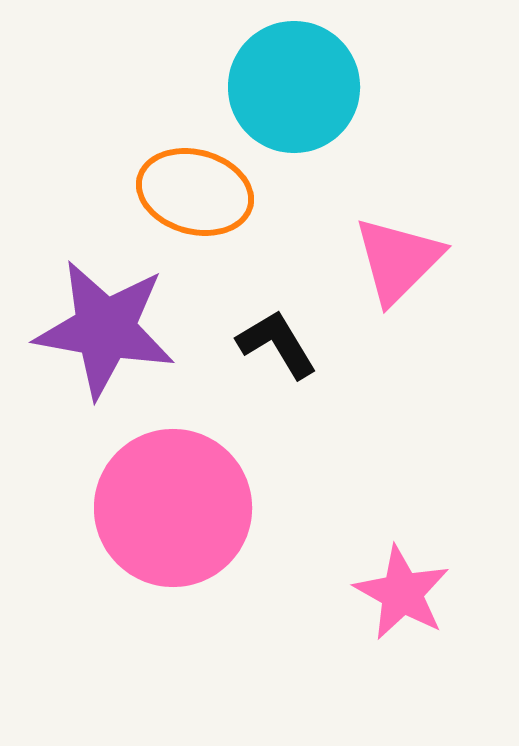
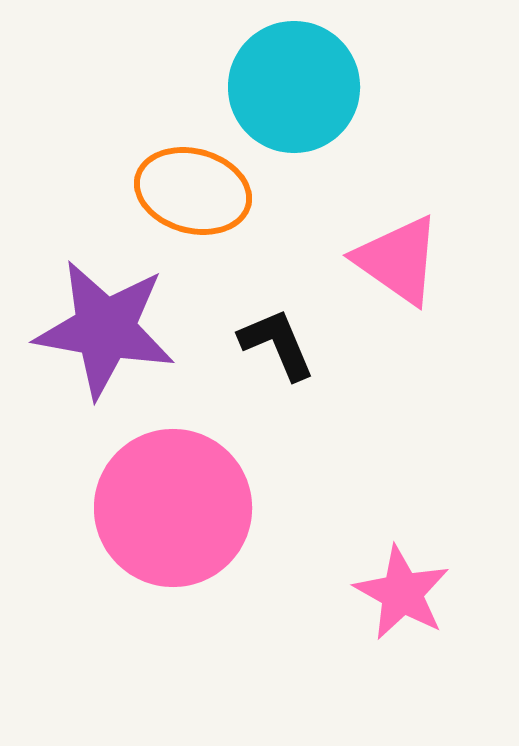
orange ellipse: moved 2 px left, 1 px up
pink triangle: rotated 40 degrees counterclockwise
black L-shape: rotated 8 degrees clockwise
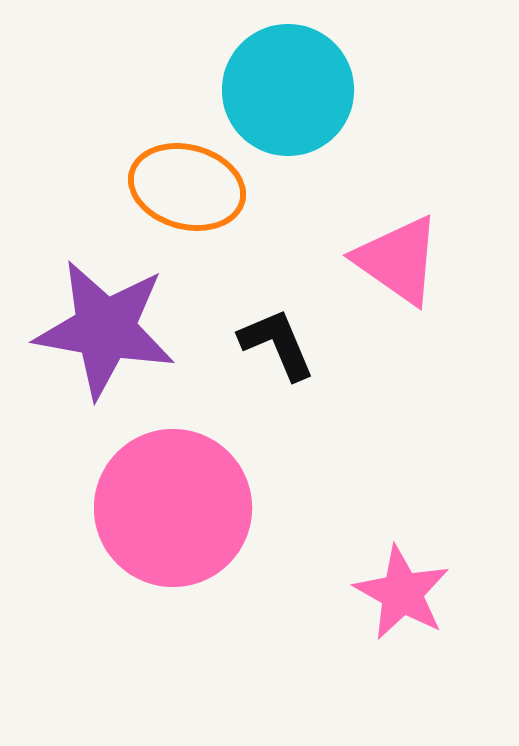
cyan circle: moved 6 px left, 3 px down
orange ellipse: moved 6 px left, 4 px up
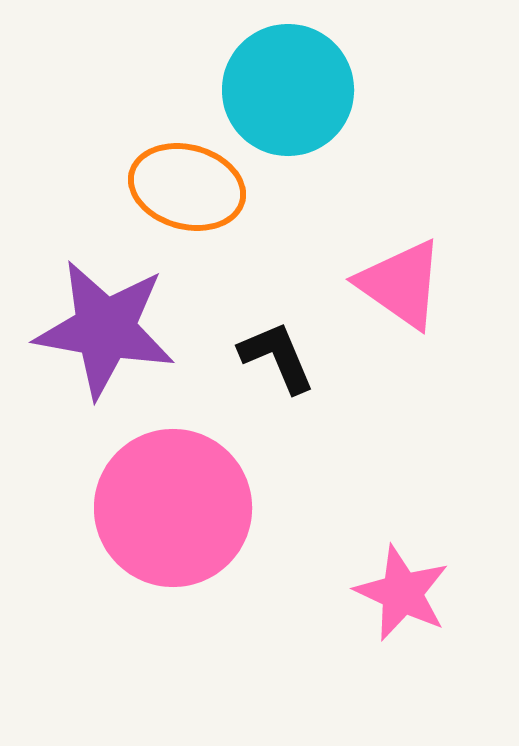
pink triangle: moved 3 px right, 24 px down
black L-shape: moved 13 px down
pink star: rotated 4 degrees counterclockwise
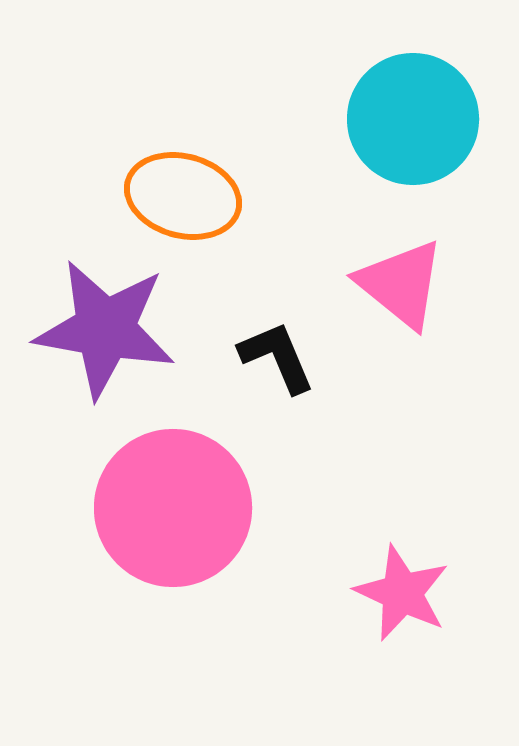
cyan circle: moved 125 px right, 29 px down
orange ellipse: moved 4 px left, 9 px down
pink triangle: rotated 4 degrees clockwise
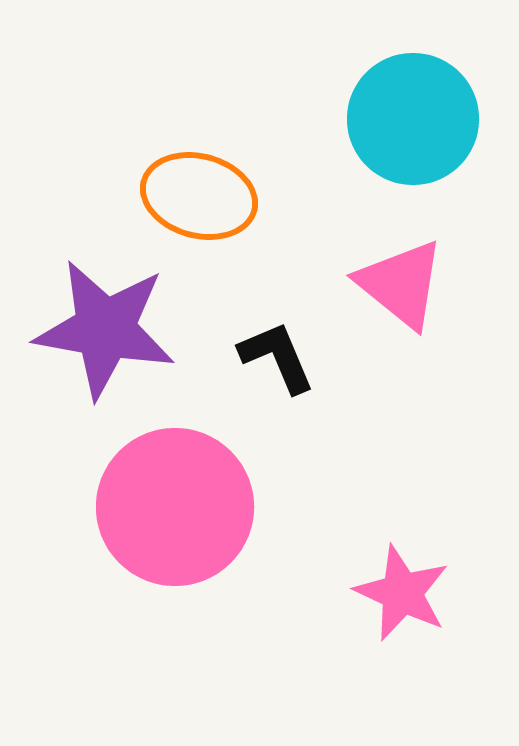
orange ellipse: moved 16 px right
pink circle: moved 2 px right, 1 px up
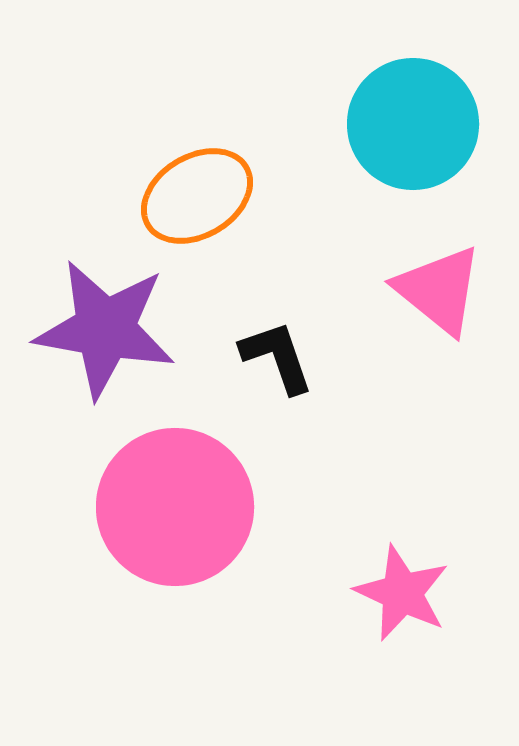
cyan circle: moved 5 px down
orange ellipse: moved 2 px left; rotated 46 degrees counterclockwise
pink triangle: moved 38 px right, 6 px down
black L-shape: rotated 4 degrees clockwise
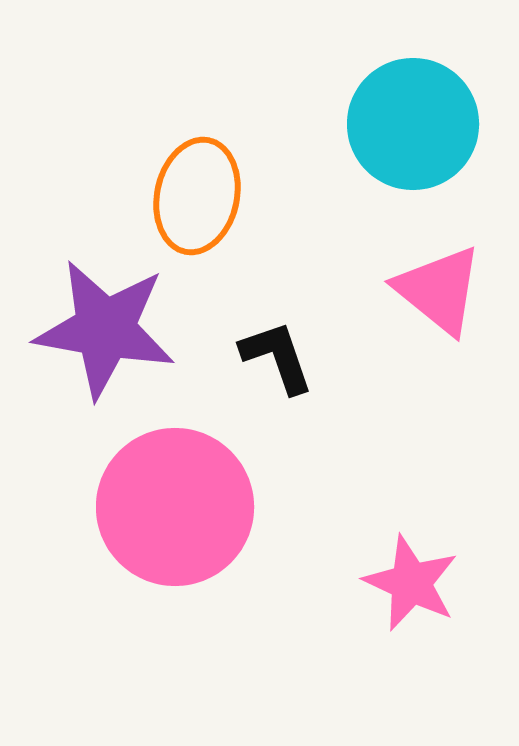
orange ellipse: rotated 47 degrees counterclockwise
pink star: moved 9 px right, 10 px up
